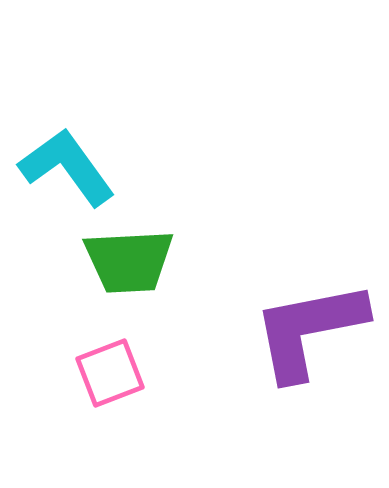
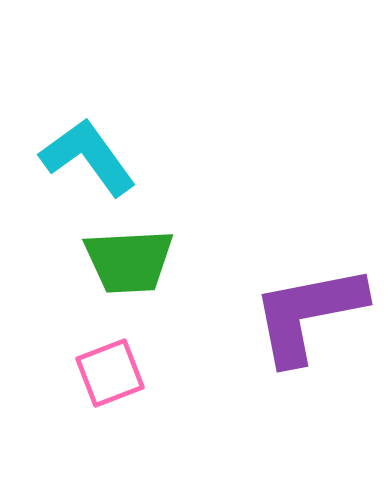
cyan L-shape: moved 21 px right, 10 px up
purple L-shape: moved 1 px left, 16 px up
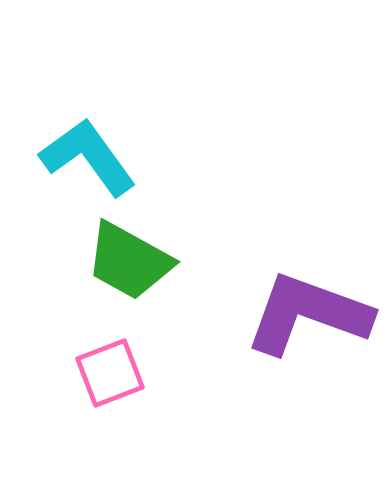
green trapezoid: rotated 32 degrees clockwise
purple L-shape: rotated 31 degrees clockwise
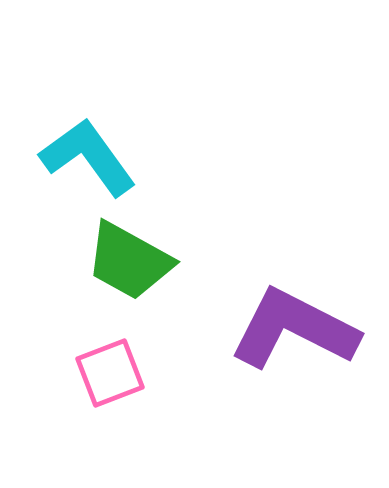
purple L-shape: moved 14 px left, 15 px down; rotated 7 degrees clockwise
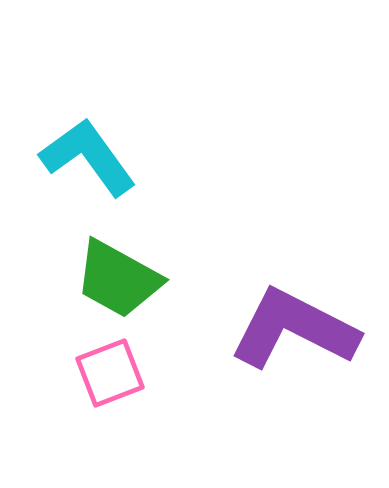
green trapezoid: moved 11 px left, 18 px down
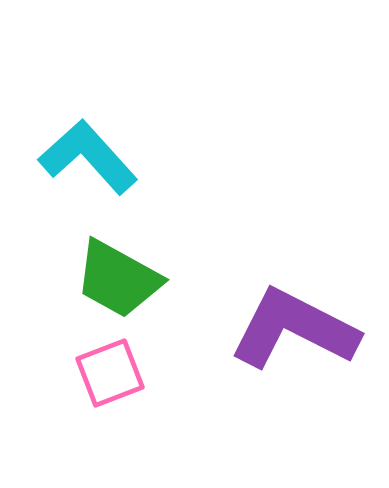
cyan L-shape: rotated 6 degrees counterclockwise
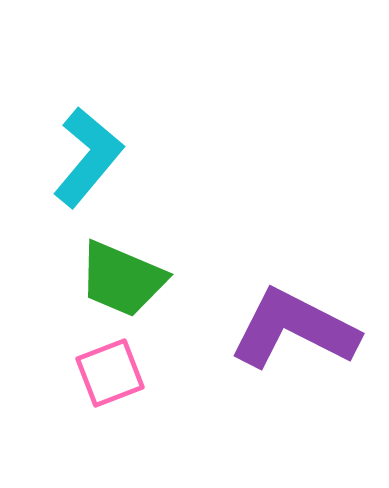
cyan L-shape: rotated 82 degrees clockwise
green trapezoid: moved 4 px right; rotated 6 degrees counterclockwise
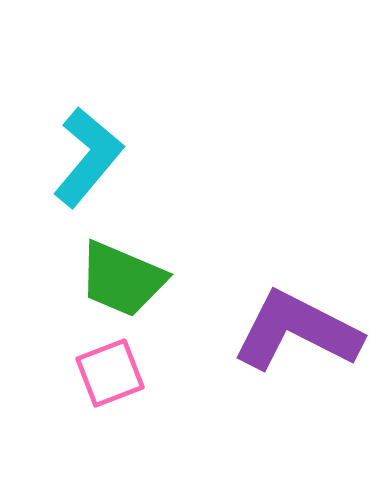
purple L-shape: moved 3 px right, 2 px down
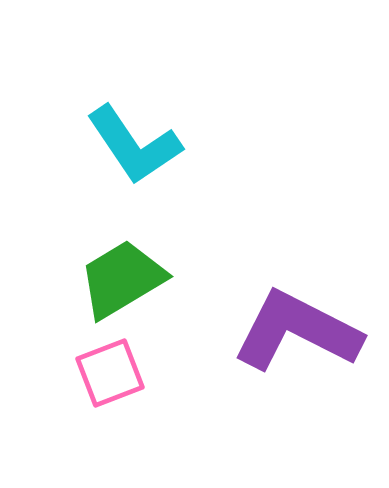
cyan L-shape: moved 46 px right, 12 px up; rotated 106 degrees clockwise
green trapezoid: rotated 126 degrees clockwise
